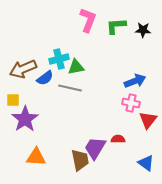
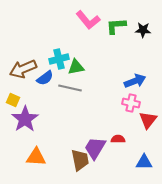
pink L-shape: rotated 120 degrees clockwise
yellow square: rotated 24 degrees clockwise
blue triangle: moved 2 px left, 1 px up; rotated 36 degrees counterclockwise
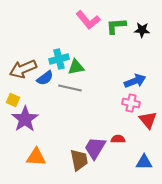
black star: moved 1 px left
red triangle: rotated 18 degrees counterclockwise
brown trapezoid: moved 1 px left
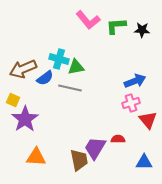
cyan cross: rotated 30 degrees clockwise
pink cross: rotated 30 degrees counterclockwise
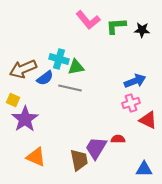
red triangle: rotated 24 degrees counterclockwise
purple trapezoid: moved 1 px right
orange triangle: rotated 20 degrees clockwise
blue triangle: moved 7 px down
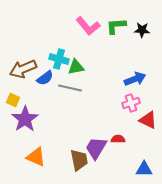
pink L-shape: moved 6 px down
blue arrow: moved 2 px up
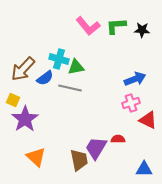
brown arrow: rotated 24 degrees counterclockwise
orange triangle: rotated 20 degrees clockwise
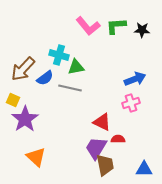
cyan cross: moved 4 px up
red triangle: moved 46 px left, 2 px down
brown trapezoid: moved 26 px right, 5 px down
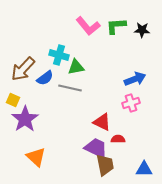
purple trapezoid: rotated 85 degrees clockwise
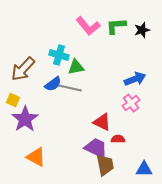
black star: rotated 21 degrees counterclockwise
blue semicircle: moved 8 px right, 6 px down
pink cross: rotated 18 degrees counterclockwise
orange triangle: rotated 15 degrees counterclockwise
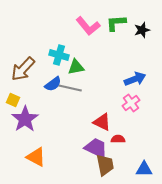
green L-shape: moved 3 px up
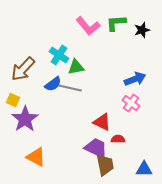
cyan cross: rotated 18 degrees clockwise
pink cross: rotated 18 degrees counterclockwise
